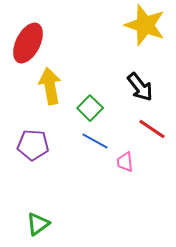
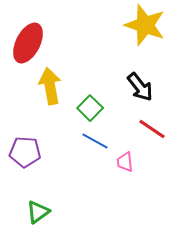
purple pentagon: moved 8 px left, 7 px down
green triangle: moved 12 px up
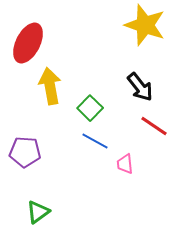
red line: moved 2 px right, 3 px up
pink trapezoid: moved 2 px down
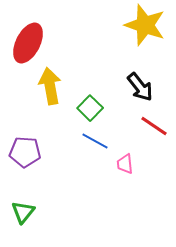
green triangle: moved 15 px left; rotated 15 degrees counterclockwise
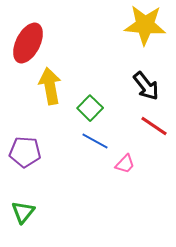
yellow star: rotated 15 degrees counterclockwise
black arrow: moved 6 px right, 1 px up
pink trapezoid: rotated 130 degrees counterclockwise
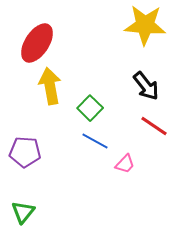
red ellipse: moved 9 px right; rotated 6 degrees clockwise
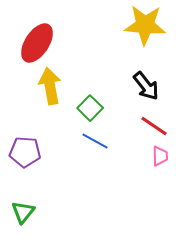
pink trapezoid: moved 35 px right, 8 px up; rotated 45 degrees counterclockwise
